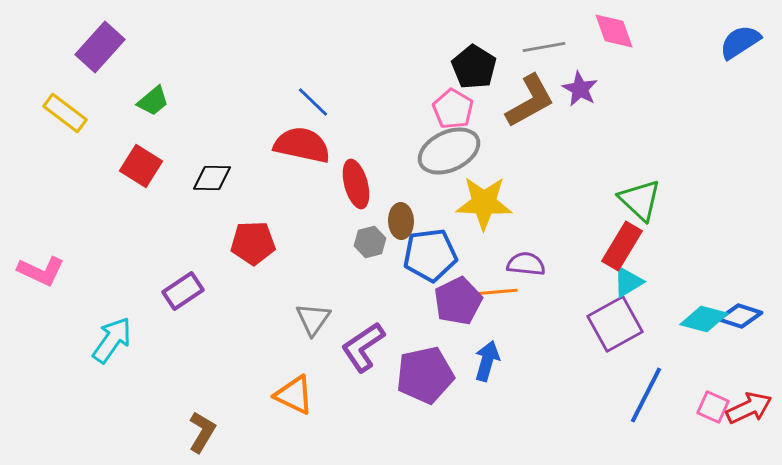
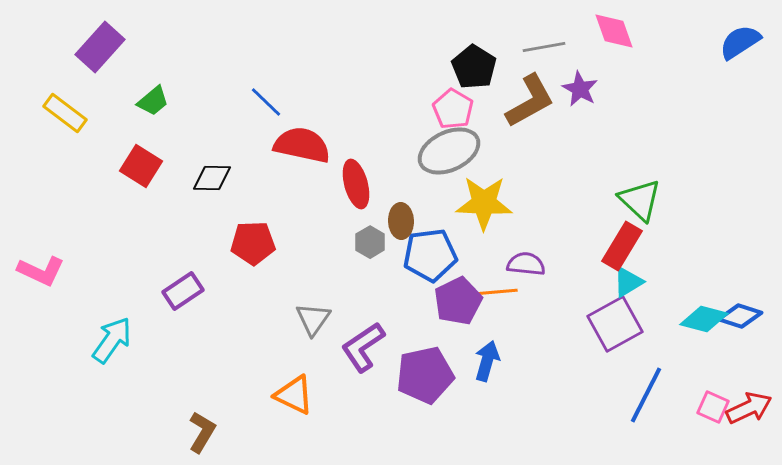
blue line at (313, 102): moved 47 px left
gray hexagon at (370, 242): rotated 16 degrees counterclockwise
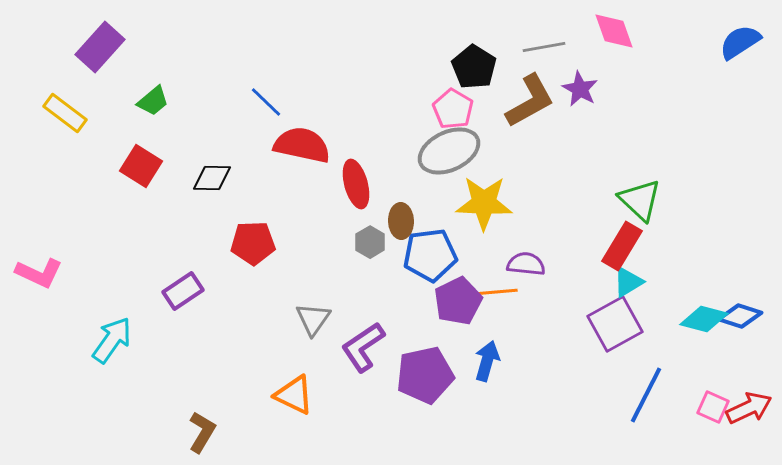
pink L-shape at (41, 271): moved 2 px left, 2 px down
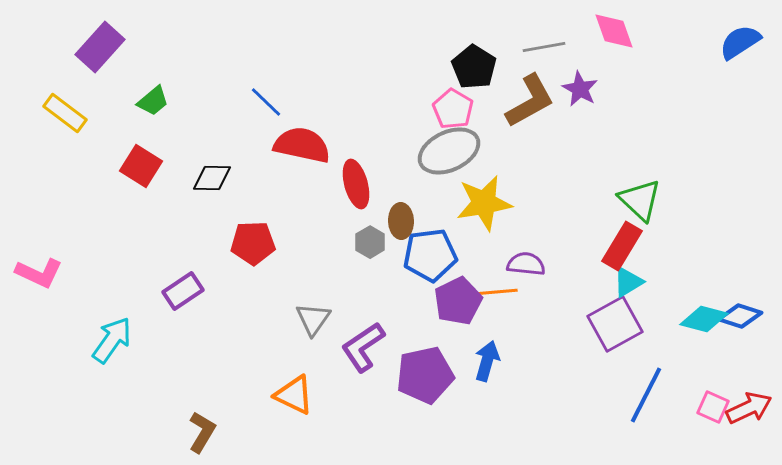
yellow star at (484, 203): rotated 12 degrees counterclockwise
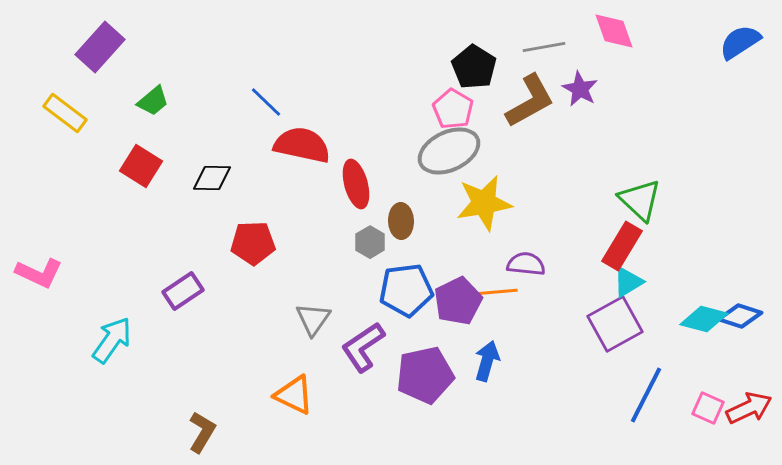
blue pentagon at (430, 255): moved 24 px left, 35 px down
pink square at (713, 407): moved 5 px left, 1 px down
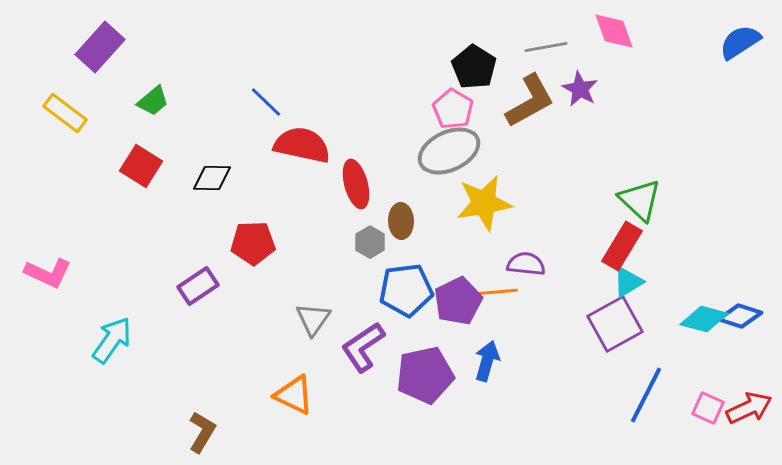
gray line at (544, 47): moved 2 px right
pink L-shape at (39, 273): moved 9 px right
purple rectangle at (183, 291): moved 15 px right, 5 px up
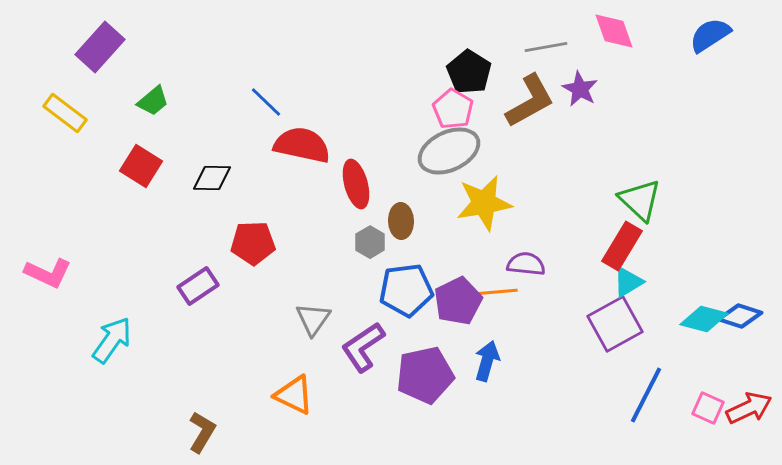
blue semicircle at (740, 42): moved 30 px left, 7 px up
black pentagon at (474, 67): moved 5 px left, 5 px down
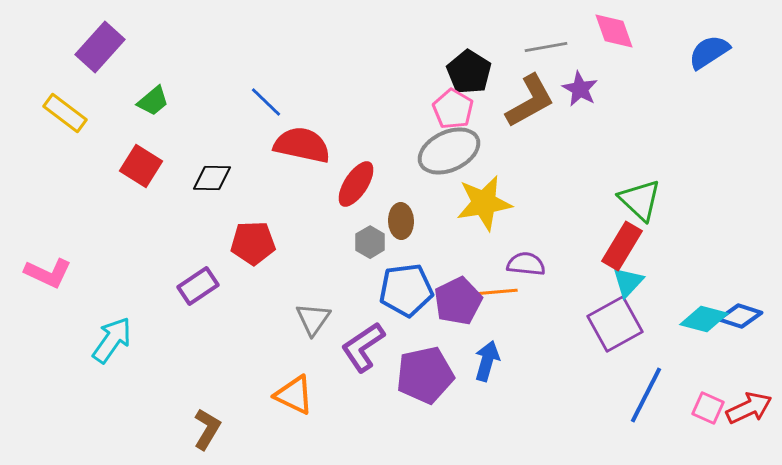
blue semicircle at (710, 35): moved 1 px left, 17 px down
red ellipse at (356, 184): rotated 48 degrees clockwise
cyan triangle at (628, 282): rotated 16 degrees counterclockwise
brown L-shape at (202, 432): moved 5 px right, 3 px up
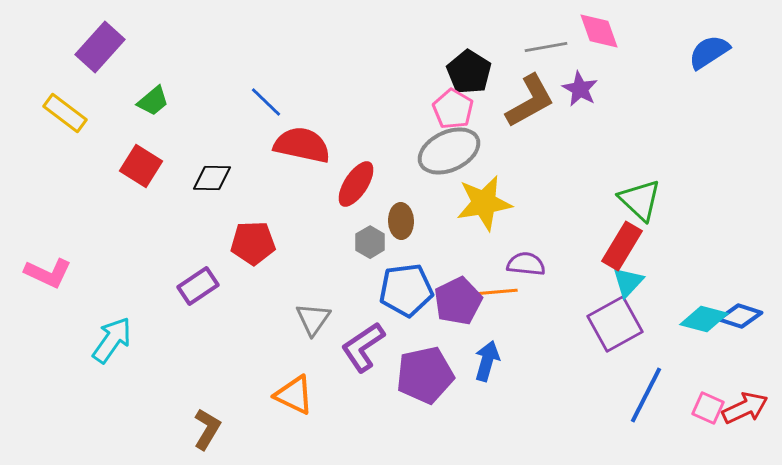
pink diamond at (614, 31): moved 15 px left
red arrow at (749, 408): moved 4 px left
